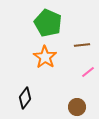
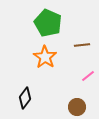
pink line: moved 4 px down
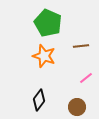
brown line: moved 1 px left, 1 px down
orange star: moved 1 px left, 1 px up; rotated 15 degrees counterclockwise
pink line: moved 2 px left, 2 px down
black diamond: moved 14 px right, 2 px down
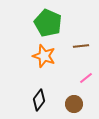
brown circle: moved 3 px left, 3 px up
